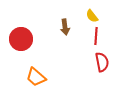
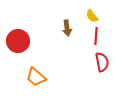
brown arrow: moved 2 px right, 1 px down
red circle: moved 3 px left, 2 px down
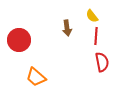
red circle: moved 1 px right, 1 px up
